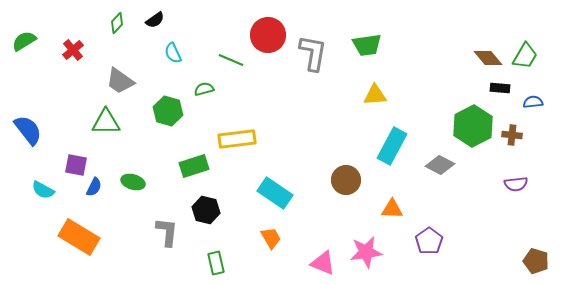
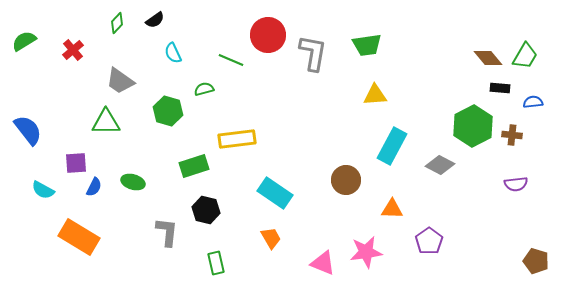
purple square at (76, 165): moved 2 px up; rotated 15 degrees counterclockwise
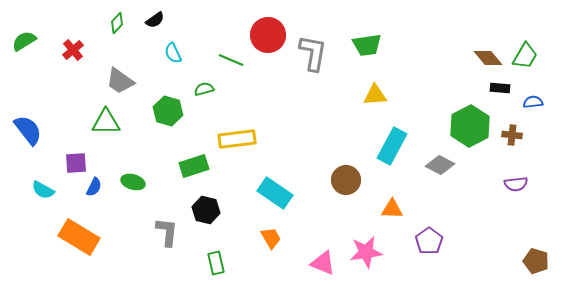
green hexagon at (473, 126): moved 3 px left
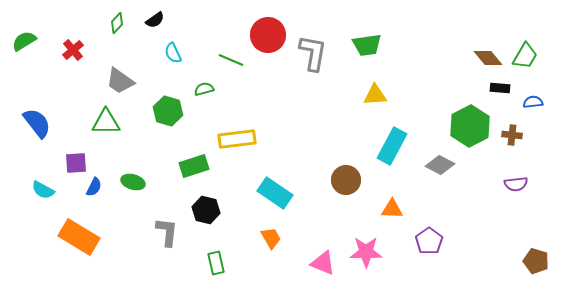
blue semicircle at (28, 130): moved 9 px right, 7 px up
pink star at (366, 252): rotated 8 degrees clockwise
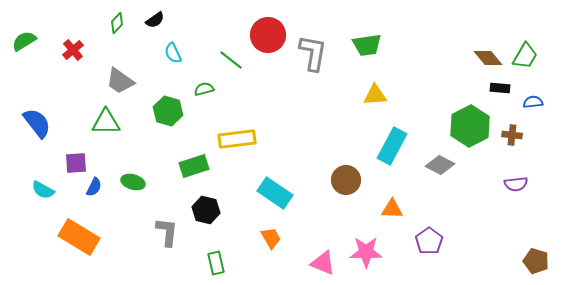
green line at (231, 60): rotated 15 degrees clockwise
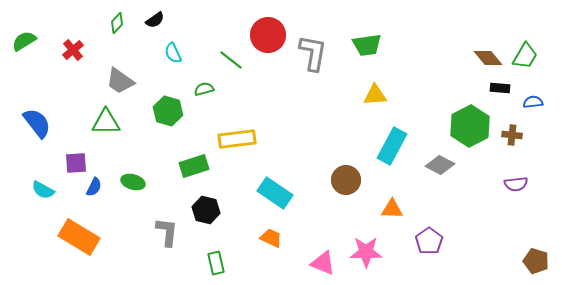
orange trapezoid at (271, 238): rotated 35 degrees counterclockwise
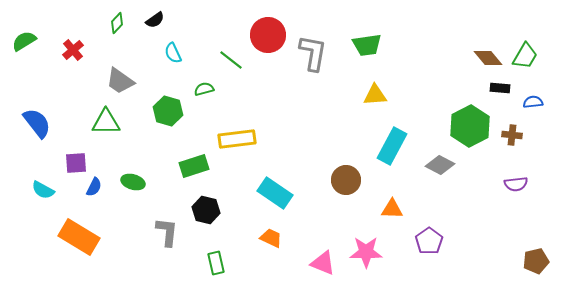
brown pentagon at (536, 261): rotated 30 degrees counterclockwise
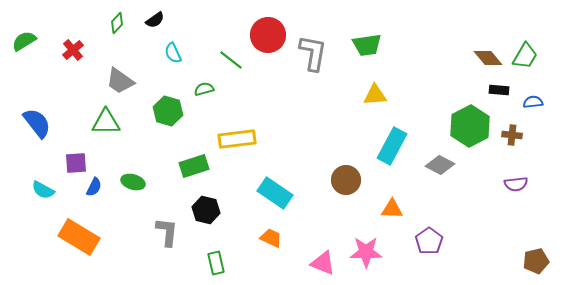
black rectangle at (500, 88): moved 1 px left, 2 px down
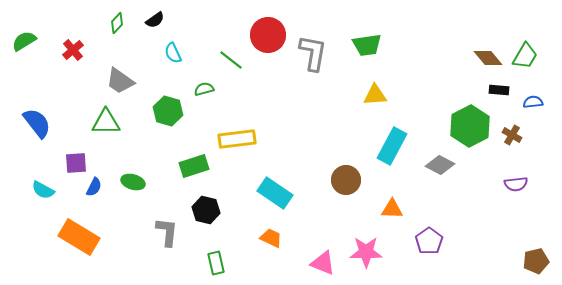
brown cross at (512, 135): rotated 24 degrees clockwise
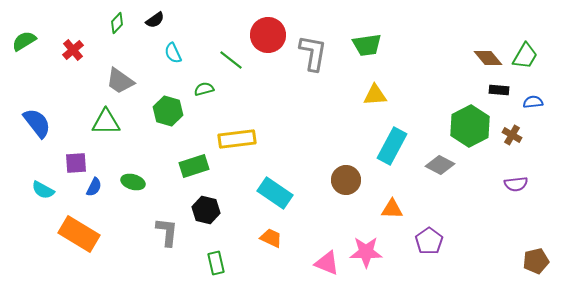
orange rectangle at (79, 237): moved 3 px up
pink triangle at (323, 263): moved 4 px right
